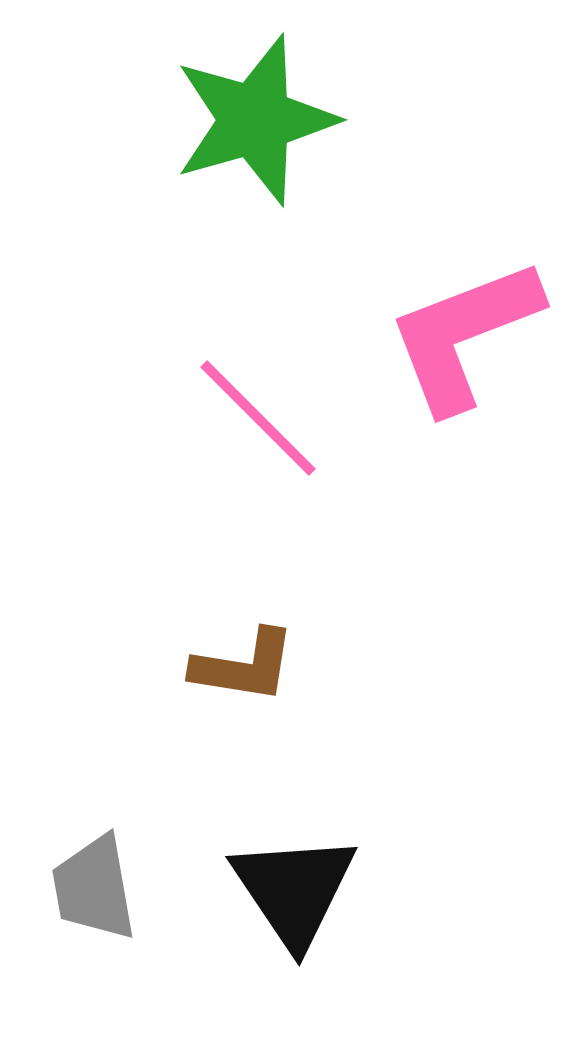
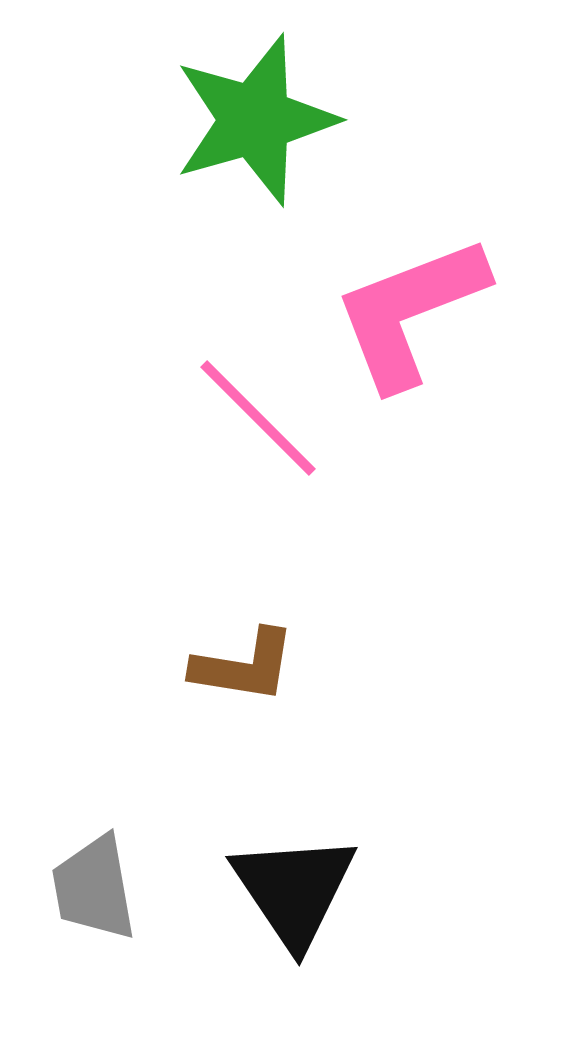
pink L-shape: moved 54 px left, 23 px up
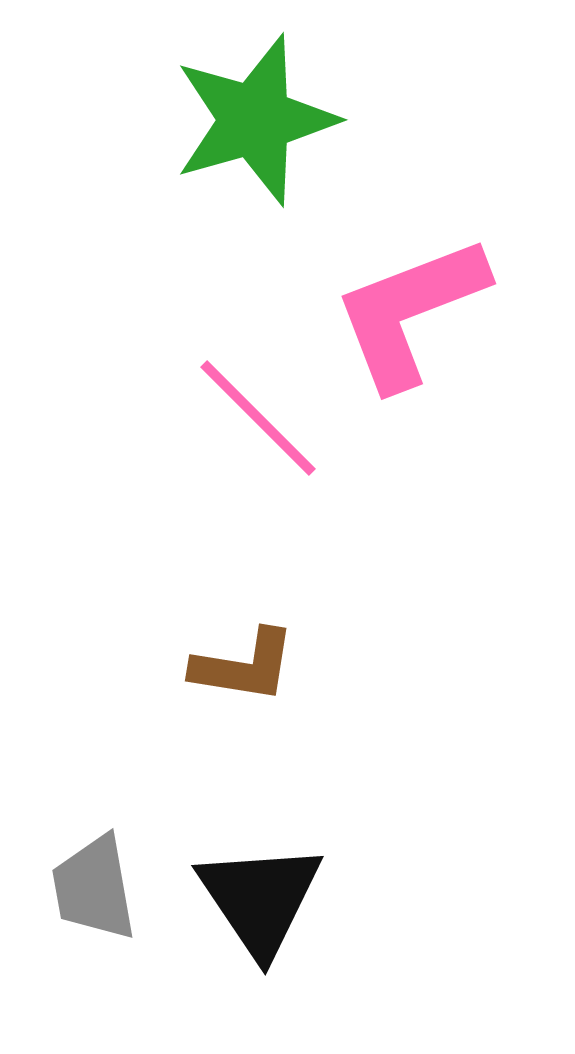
black triangle: moved 34 px left, 9 px down
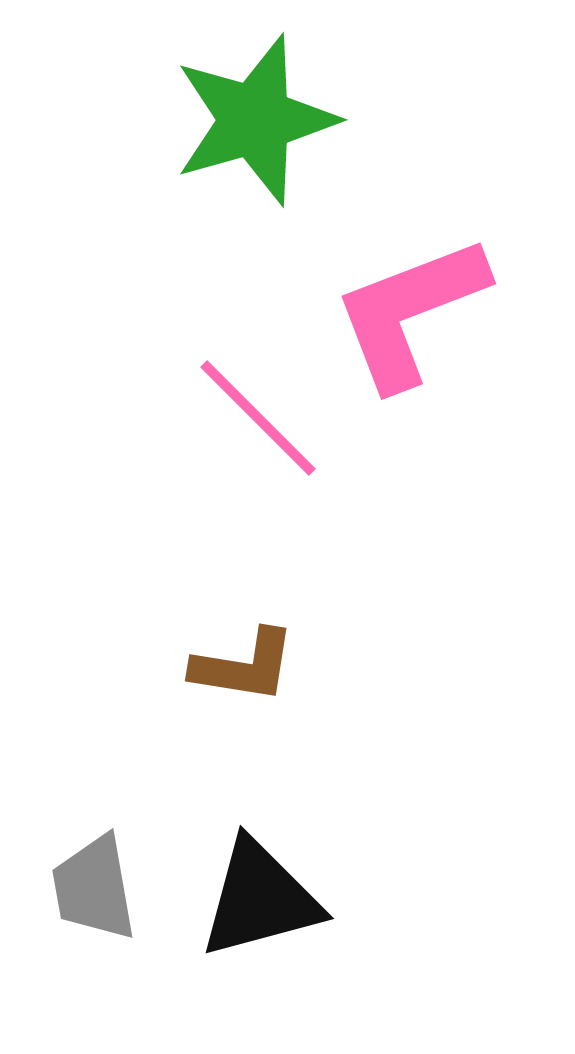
black triangle: rotated 49 degrees clockwise
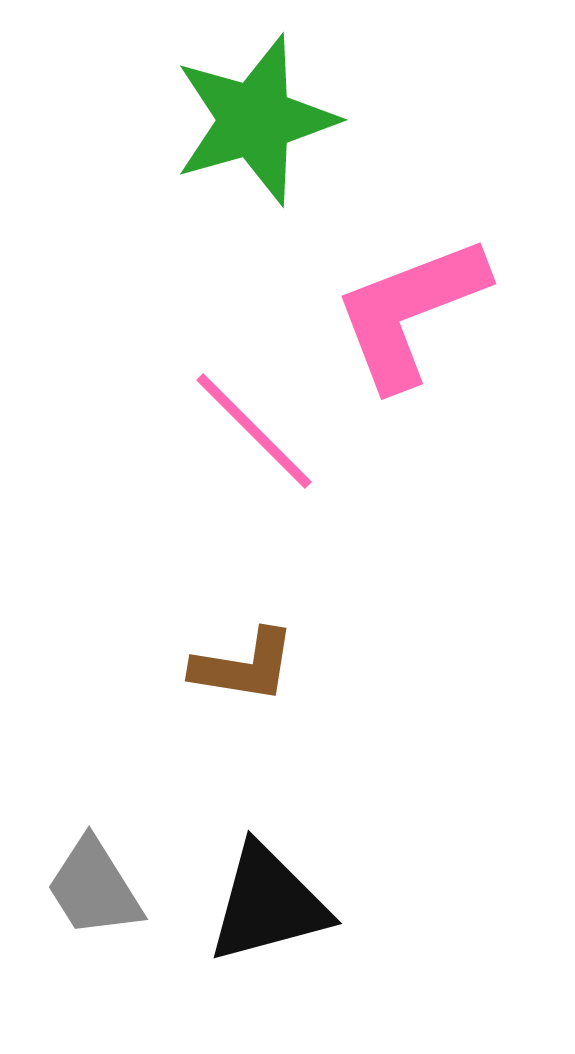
pink line: moved 4 px left, 13 px down
gray trapezoid: rotated 22 degrees counterclockwise
black triangle: moved 8 px right, 5 px down
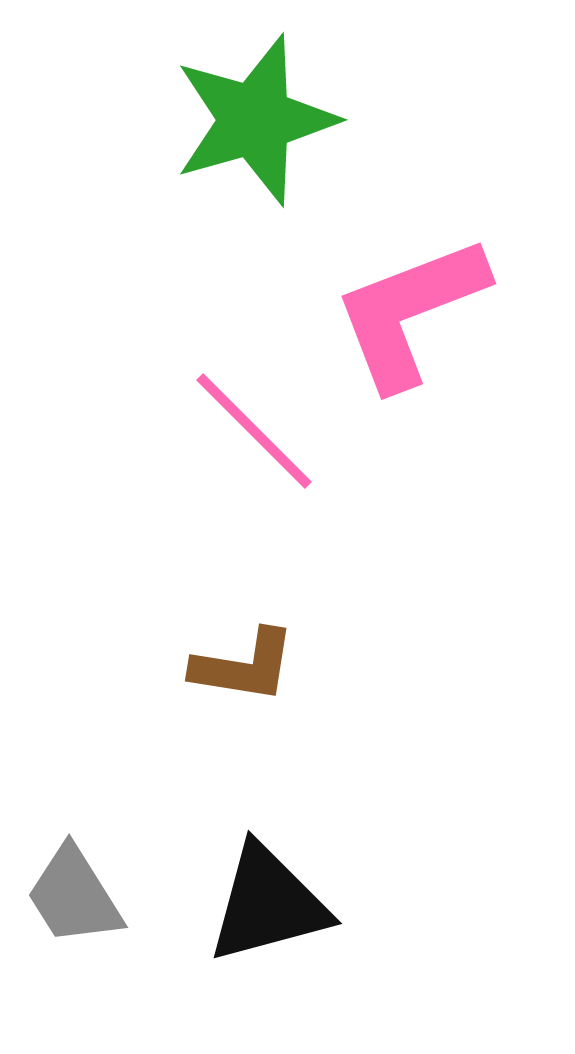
gray trapezoid: moved 20 px left, 8 px down
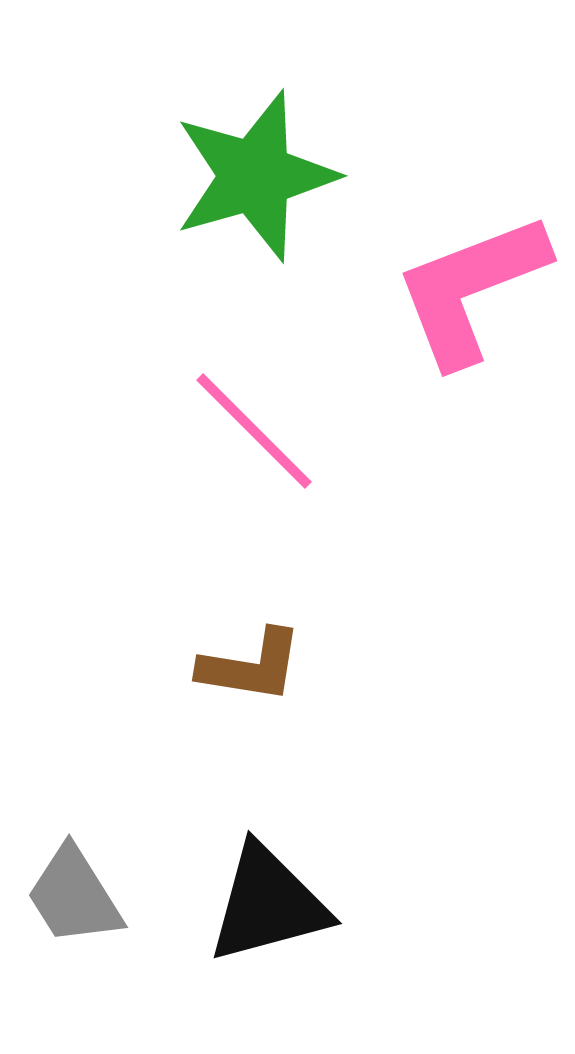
green star: moved 56 px down
pink L-shape: moved 61 px right, 23 px up
brown L-shape: moved 7 px right
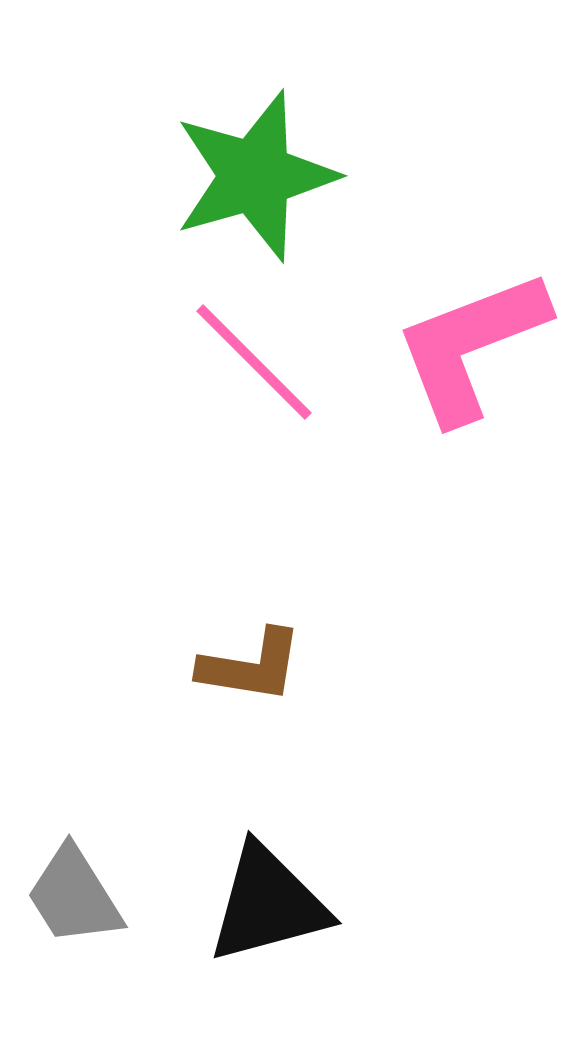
pink L-shape: moved 57 px down
pink line: moved 69 px up
